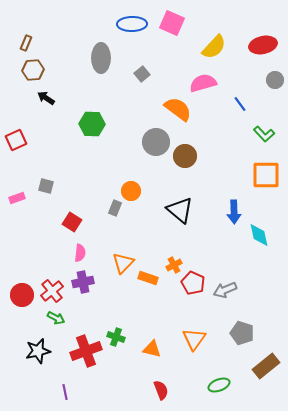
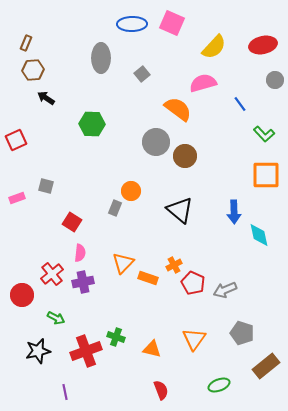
red cross at (52, 291): moved 17 px up
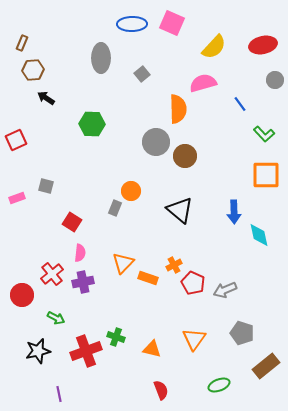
brown rectangle at (26, 43): moved 4 px left
orange semicircle at (178, 109): rotated 52 degrees clockwise
purple line at (65, 392): moved 6 px left, 2 px down
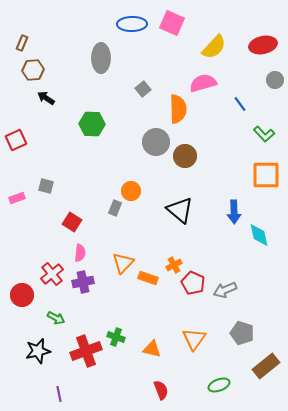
gray square at (142, 74): moved 1 px right, 15 px down
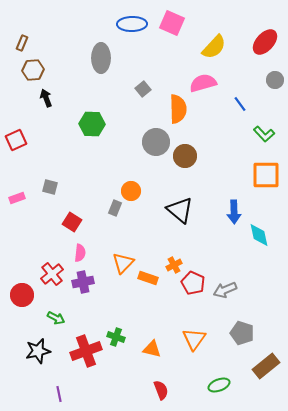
red ellipse at (263, 45): moved 2 px right, 3 px up; rotated 36 degrees counterclockwise
black arrow at (46, 98): rotated 36 degrees clockwise
gray square at (46, 186): moved 4 px right, 1 px down
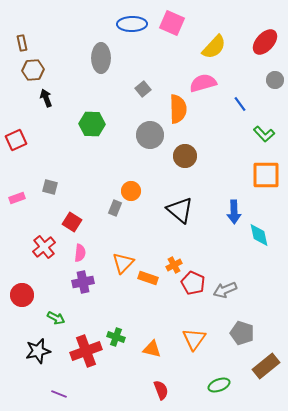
brown rectangle at (22, 43): rotated 35 degrees counterclockwise
gray circle at (156, 142): moved 6 px left, 7 px up
red cross at (52, 274): moved 8 px left, 27 px up
purple line at (59, 394): rotated 56 degrees counterclockwise
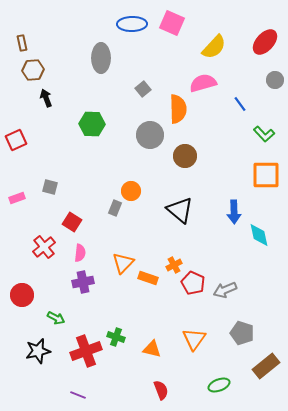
purple line at (59, 394): moved 19 px right, 1 px down
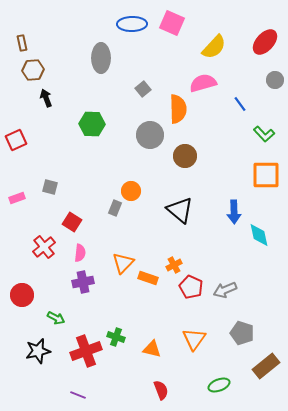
red pentagon at (193, 283): moved 2 px left, 4 px down
